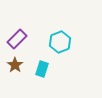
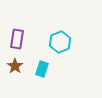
purple rectangle: rotated 36 degrees counterclockwise
brown star: moved 1 px down
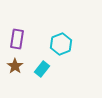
cyan hexagon: moved 1 px right, 2 px down
cyan rectangle: rotated 21 degrees clockwise
